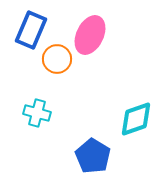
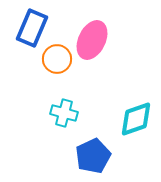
blue rectangle: moved 1 px right, 2 px up
pink ellipse: moved 2 px right, 5 px down
cyan cross: moved 27 px right
blue pentagon: rotated 16 degrees clockwise
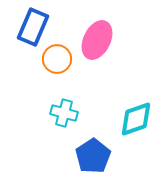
blue rectangle: moved 1 px right, 1 px up
pink ellipse: moved 5 px right
blue pentagon: rotated 8 degrees counterclockwise
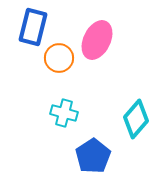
blue rectangle: rotated 9 degrees counterclockwise
orange circle: moved 2 px right, 1 px up
cyan diamond: rotated 30 degrees counterclockwise
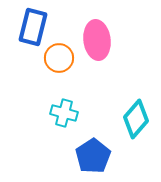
pink ellipse: rotated 33 degrees counterclockwise
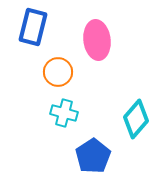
orange circle: moved 1 px left, 14 px down
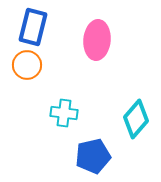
pink ellipse: rotated 12 degrees clockwise
orange circle: moved 31 px left, 7 px up
cyan cross: rotated 8 degrees counterclockwise
blue pentagon: rotated 20 degrees clockwise
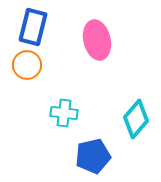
pink ellipse: rotated 18 degrees counterclockwise
